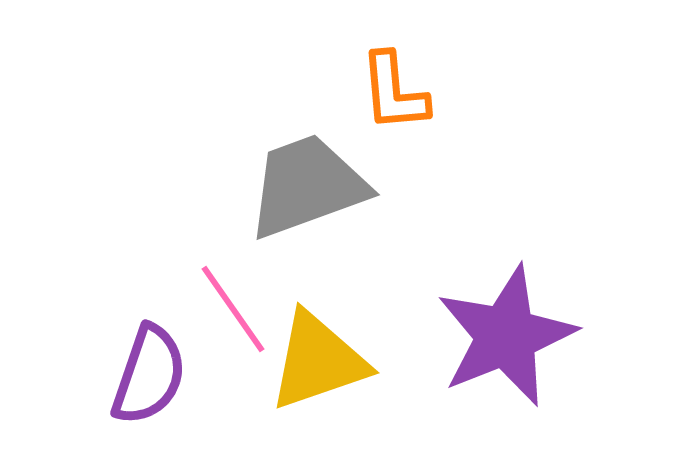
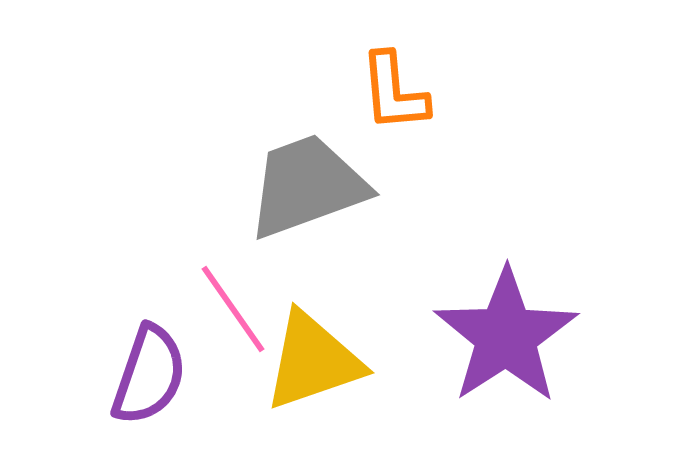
purple star: rotated 11 degrees counterclockwise
yellow triangle: moved 5 px left
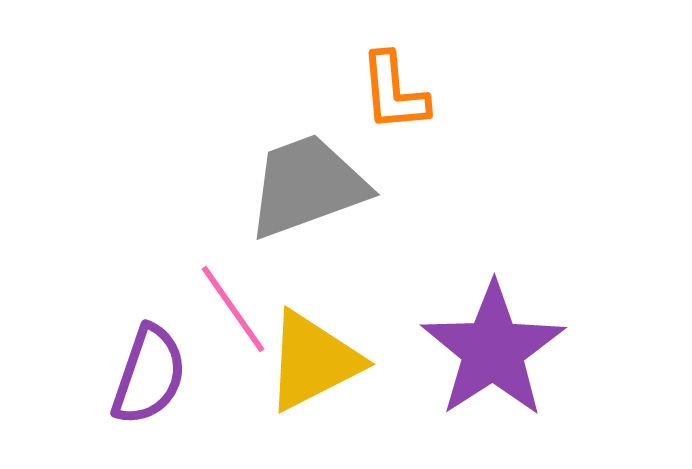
purple star: moved 13 px left, 14 px down
yellow triangle: rotated 8 degrees counterclockwise
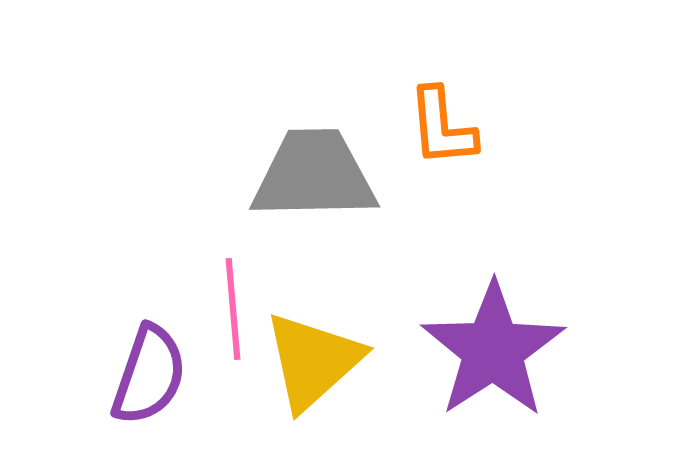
orange L-shape: moved 48 px right, 35 px down
gray trapezoid: moved 7 px right, 11 px up; rotated 19 degrees clockwise
pink line: rotated 30 degrees clockwise
yellow triangle: rotated 15 degrees counterclockwise
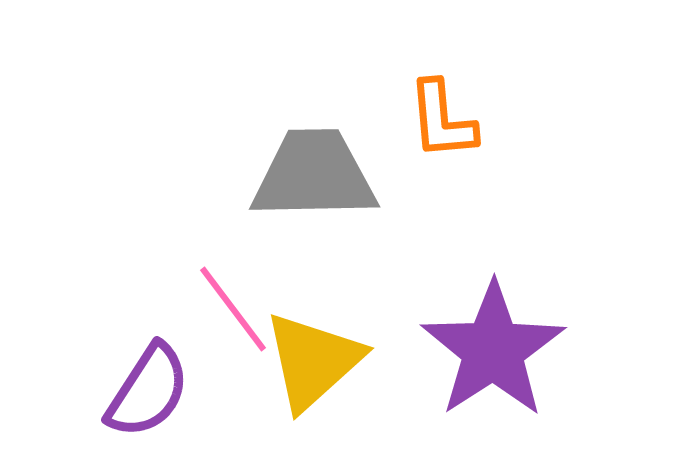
orange L-shape: moved 7 px up
pink line: rotated 32 degrees counterclockwise
purple semicircle: moved 1 px left, 16 px down; rotated 14 degrees clockwise
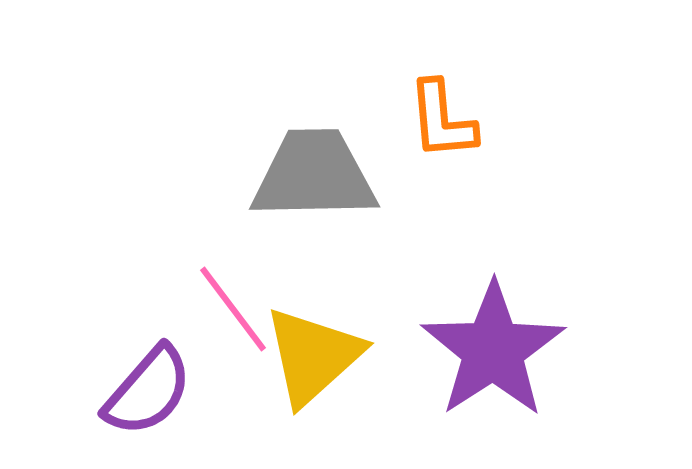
yellow triangle: moved 5 px up
purple semicircle: rotated 8 degrees clockwise
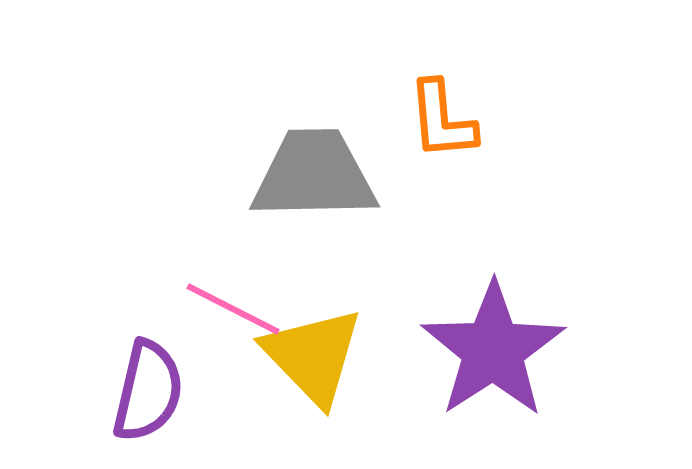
pink line: rotated 26 degrees counterclockwise
yellow triangle: rotated 32 degrees counterclockwise
purple semicircle: rotated 28 degrees counterclockwise
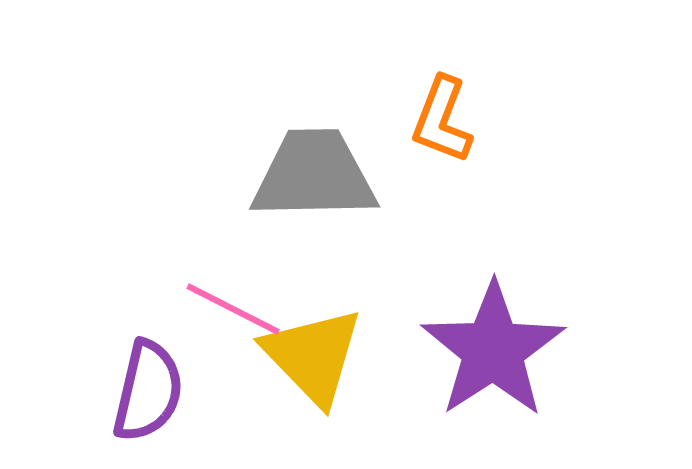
orange L-shape: rotated 26 degrees clockwise
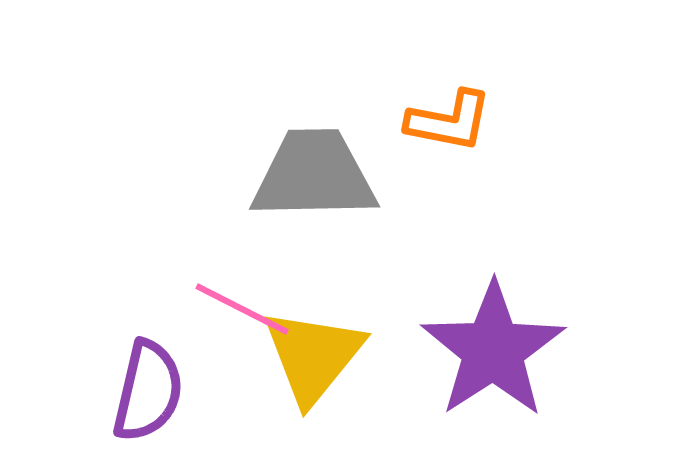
orange L-shape: moved 7 px right, 1 px down; rotated 100 degrees counterclockwise
pink line: moved 9 px right
yellow triangle: rotated 23 degrees clockwise
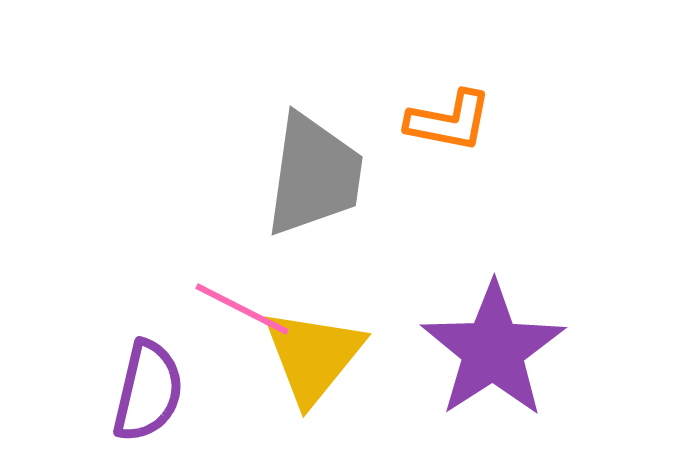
gray trapezoid: rotated 99 degrees clockwise
